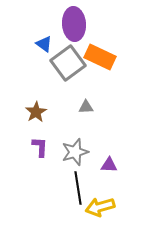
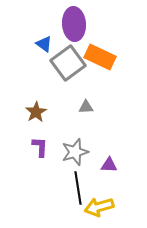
yellow arrow: moved 1 px left
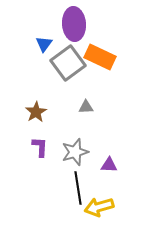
blue triangle: rotated 30 degrees clockwise
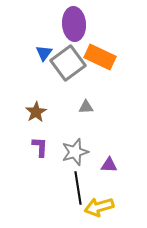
blue triangle: moved 9 px down
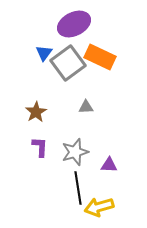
purple ellipse: rotated 68 degrees clockwise
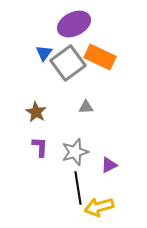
brown star: rotated 10 degrees counterclockwise
purple triangle: rotated 30 degrees counterclockwise
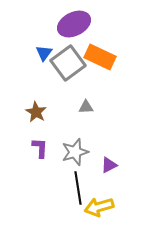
purple L-shape: moved 1 px down
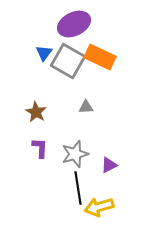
gray square: moved 2 px up; rotated 24 degrees counterclockwise
gray star: moved 2 px down
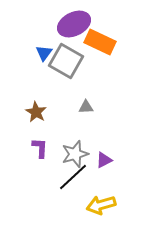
orange rectangle: moved 15 px up
gray square: moved 2 px left
purple triangle: moved 5 px left, 5 px up
black line: moved 5 px left, 11 px up; rotated 56 degrees clockwise
yellow arrow: moved 2 px right, 2 px up
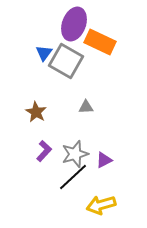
purple ellipse: rotated 44 degrees counterclockwise
purple L-shape: moved 4 px right, 3 px down; rotated 40 degrees clockwise
